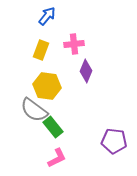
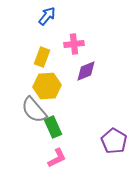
yellow rectangle: moved 1 px right, 7 px down
purple diamond: rotated 45 degrees clockwise
yellow hexagon: rotated 12 degrees counterclockwise
gray semicircle: rotated 12 degrees clockwise
green rectangle: rotated 15 degrees clockwise
purple pentagon: rotated 25 degrees clockwise
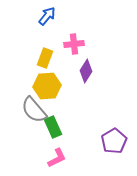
yellow rectangle: moved 3 px right, 1 px down
purple diamond: rotated 35 degrees counterclockwise
purple pentagon: rotated 10 degrees clockwise
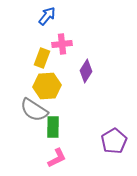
pink cross: moved 12 px left
yellow rectangle: moved 3 px left
gray semicircle: rotated 16 degrees counterclockwise
green rectangle: rotated 25 degrees clockwise
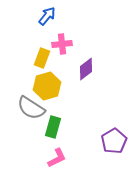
purple diamond: moved 2 px up; rotated 20 degrees clockwise
yellow hexagon: rotated 12 degrees counterclockwise
gray semicircle: moved 3 px left, 2 px up
green rectangle: rotated 15 degrees clockwise
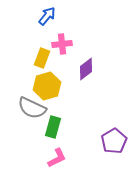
gray semicircle: moved 1 px right; rotated 8 degrees counterclockwise
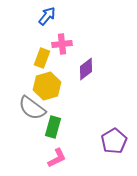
gray semicircle: rotated 12 degrees clockwise
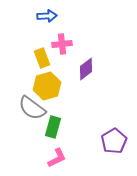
blue arrow: rotated 48 degrees clockwise
yellow rectangle: rotated 42 degrees counterclockwise
